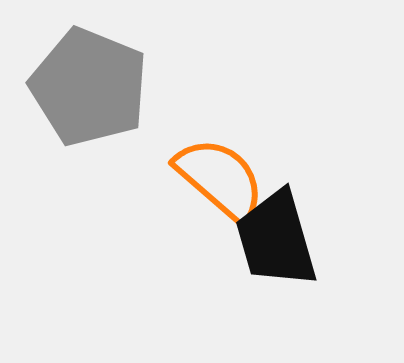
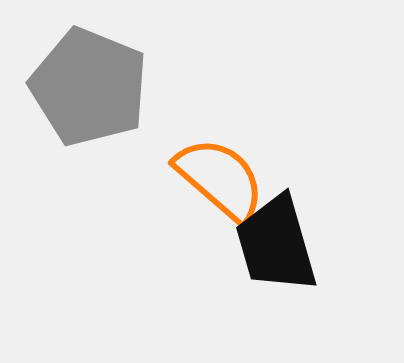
black trapezoid: moved 5 px down
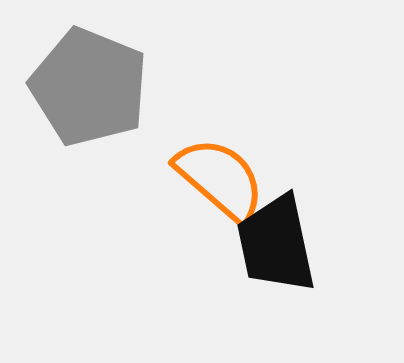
black trapezoid: rotated 4 degrees clockwise
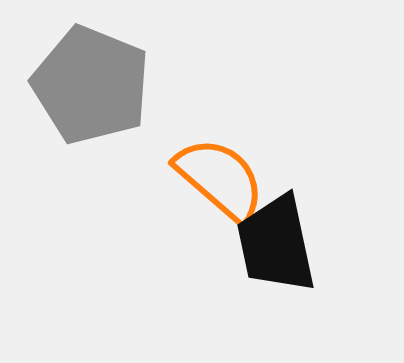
gray pentagon: moved 2 px right, 2 px up
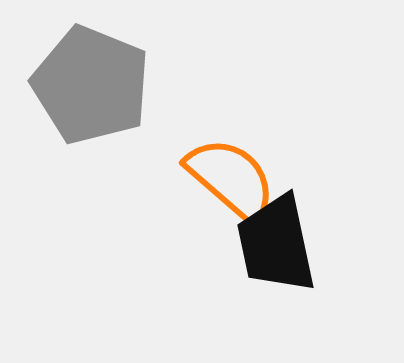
orange semicircle: moved 11 px right
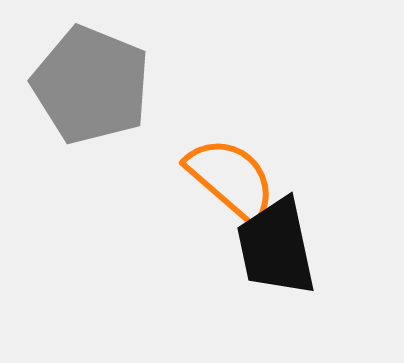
black trapezoid: moved 3 px down
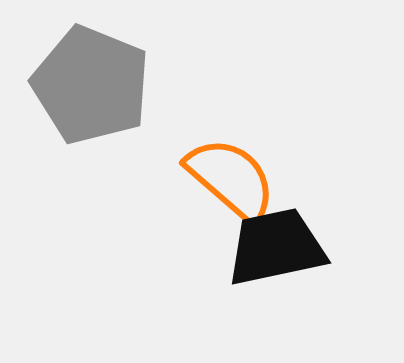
black trapezoid: rotated 90 degrees clockwise
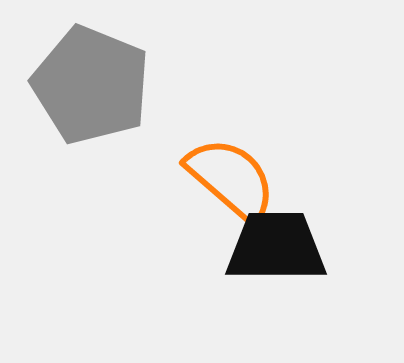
black trapezoid: rotated 12 degrees clockwise
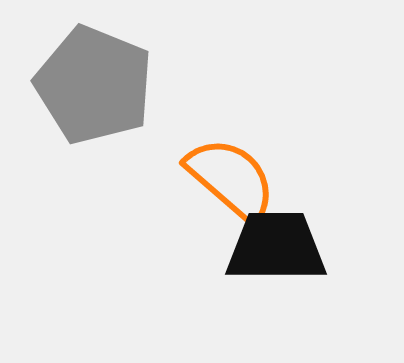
gray pentagon: moved 3 px right
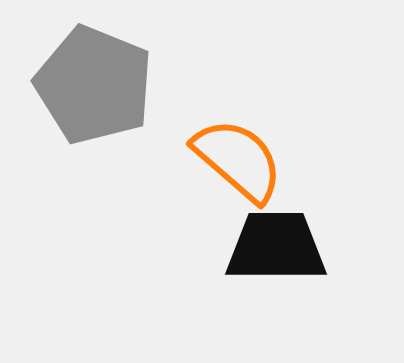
orange semicircle: moved 7 px right, 19 px up
